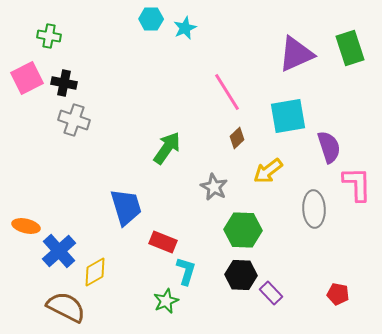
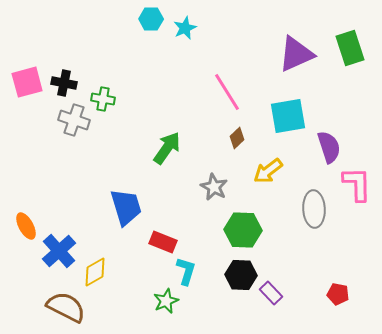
green cross: moved 54 px right, 63 px down
pink square: moved 4 px down; rotated 12 degrees clockwise
orange ellipse: rotated 48 degrees clockwise
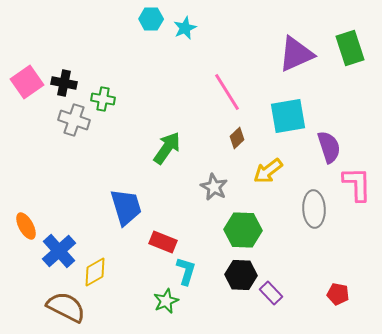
pink square: rotated 20 degrees counterclockwise
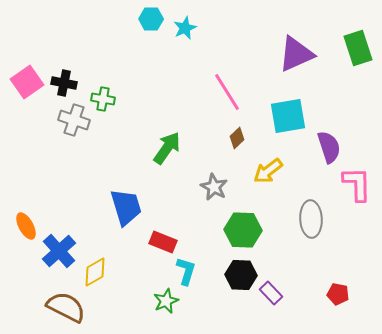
green rectangle: moved 8 px right
gray ellipse: moved 3 px left, 10 px down
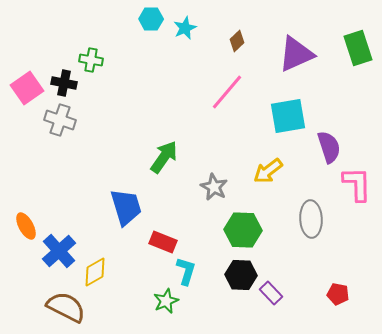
pink square: moved 6 px down
pink line: rotated 72 degrees clockwise
green cross: moved 12 px left, 39 px up
gray cross: moved 14 px left
brown diamond: moved 97 px up
green arrow: moved 3 px left, 9 px down
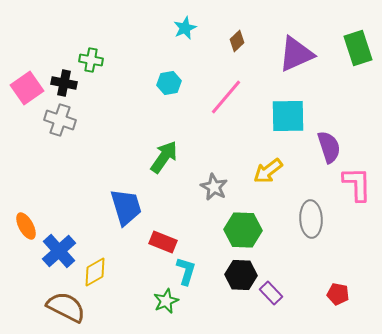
cyan hexagon: moved 18 px right, 64 px down; rotated 10 degrees counterclockwise
pink line: moved 1 px left, 5 px down
cyan square: rotated 9 degrees clockwise
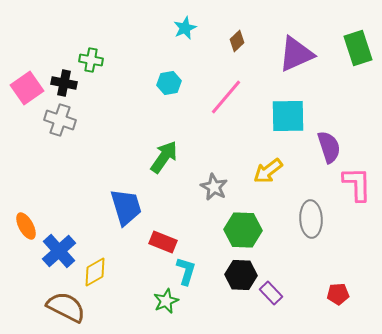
red pentagon: rotated 15 degrees counterclockwise
